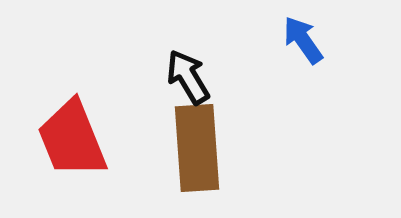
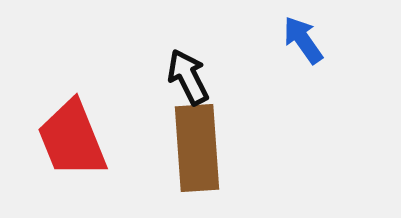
black arrow: rotated 4 degrees clockwise
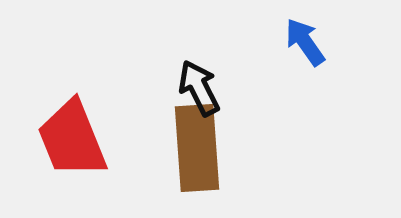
blue arrow: moved 2 px right, 2 px down
black arrow: moved 11 px right, 11 px down
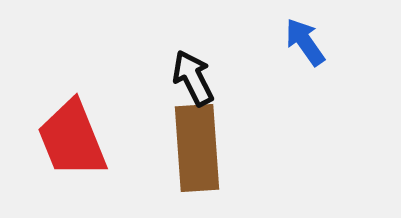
black arrow: moved 6 px left, 10 px up
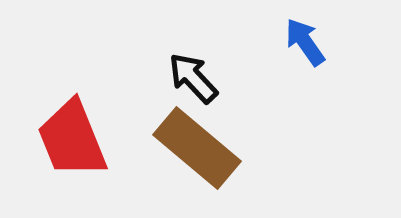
black arrow: rotated 16 degrees counterclockwise
brown rectangle: rotated 46 degrees counterclockwise
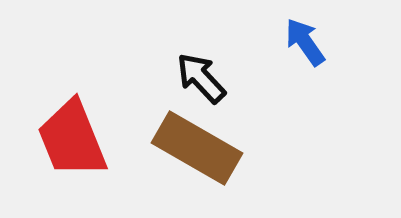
black arrow: moved 8 px right
brown rectangle: rotated 10 degrees counterclockwise
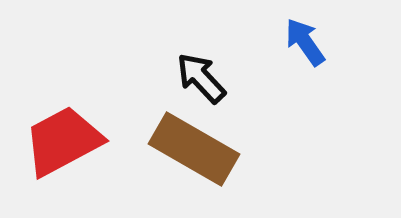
red trapezoid: moved 9 px left, 2 px down; rotated 84 degrees clockwise
brown rectangle: moved 3 px left, 1 px down
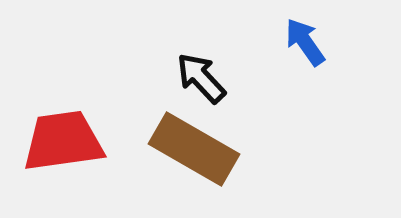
red trapezoid: rotated 20 degrees clockwise
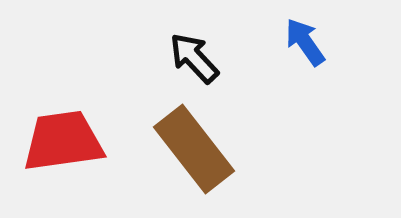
black arrow: moved 7 px left, 20 px up
brown rectangle: rotated 22 degrees clockwise
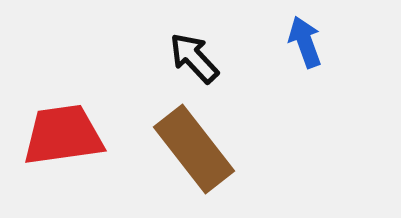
blue arrow: rotated 15 degrees clockwise
red trapezoid: moved 6 px up
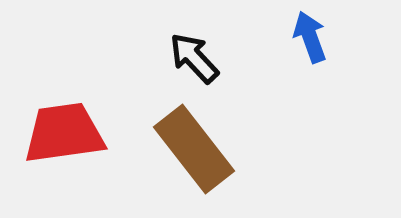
blue arrow: moved 5 px right, 5 px up
red trapezoid: moved 1 px right, 2 px up
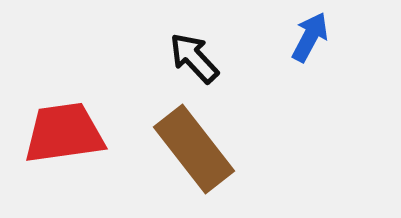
blue arrow: rotated 48 degrees clockwise
